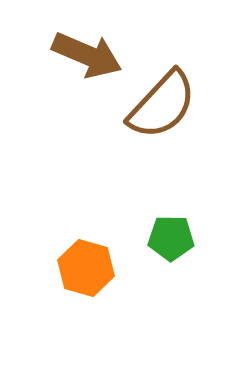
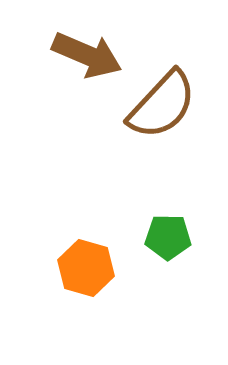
green pentagon: moved 3 px left, 1 px up
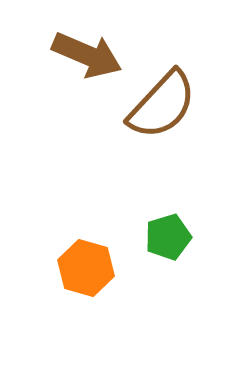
green pentagon: rotated 18 degrees counterclockwise
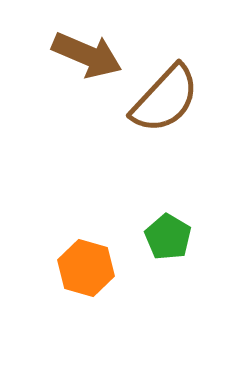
brown semicircle: moved 3 px right, 6 px up
green pentagon: rotated 24 degrees counterclockwise
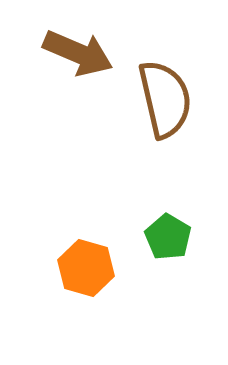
brown arrow: moved 9 px left, 2 px up
brown semicircle: rotated 56 degrees counterclockwise
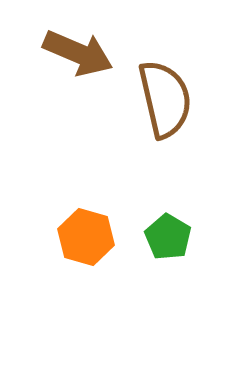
orange hexagon: moved 31 px up
